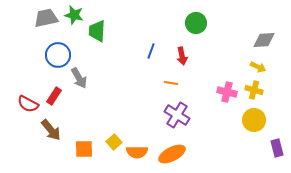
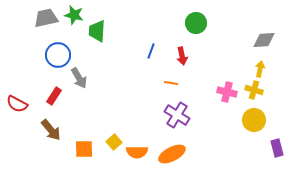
yellow arrow: moved 2 px right, 2 px down; rotated 105 degrees counterclockwise
red semicircle: moved 11 px left
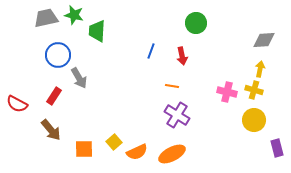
orange line: moved 1 px right, 3 px down
orange semicircle: rotated 25 degrees counterclockwise
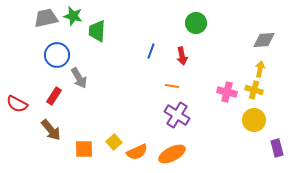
green star: moved 1 px left, 1 px down
blue circle: moved 1 px left
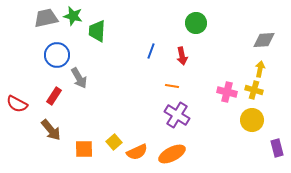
yellow circle: moved 2 px left
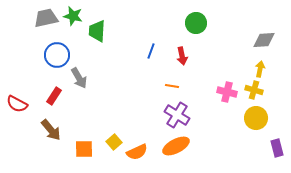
yellow circle: moved 4 px right, 2 px up
orange ellipse: moved 4 px right, 8 px up
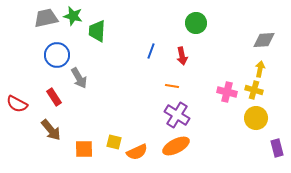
red rectangle: moved 1 px down; rotated 66 degrees counterclockwise
yellow square: rotated 35 degrees counterclockwise
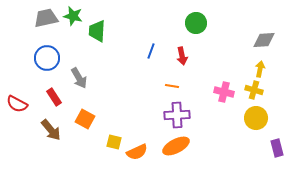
blue circle: moved 10 px left, 3 px down
pink cross: moved 3 px left
purple cross: rotated 35 degrees counterclockwise
orange square: moved 1 px right, 30 px up; rotated 30 degrees clockwise
